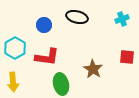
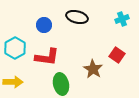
red square: moved 10 px left, 2 px up; rotated 28 degrees clockwise
yellow arrow: rotated 84 degrees counterclockwise
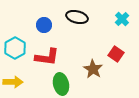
cyan cross: rotated 24 degrees counterclockwise
red square: moved 1 px left, 1 px up
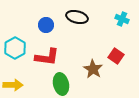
cyan cross: rotated 24 degrees counterclockwise
blue circle: moved 2 px right
red square: moved 2 px down
yellow arrow: moved 3 px down
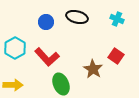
cyan cross: moved 5 px left
blue circle: moved 3 px up
red L-shape: rotated 40 degrees clockwise
green ellipse: rotated 10 degrees counterclockwise
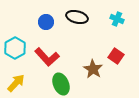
yellow arrow: moved 3 px right, 2 px up; rotated 48 degrees counterclockwise
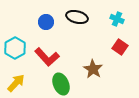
red square: moved 4 px right, 9 px up
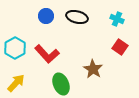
blue circle: moved 6 px up
red L-shape: moved 3 px up
